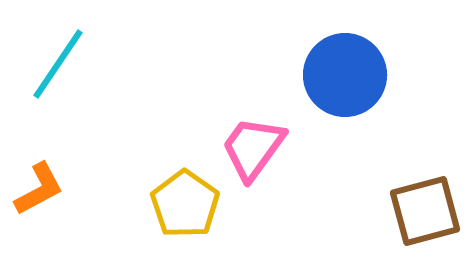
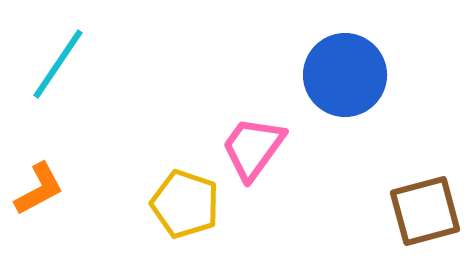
yellow pentagon: rotated 16 degrees counterclockwise
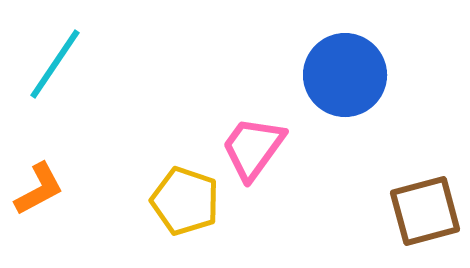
cyan line: moved 3 px left
yellow pentagon: moved 3 px up
